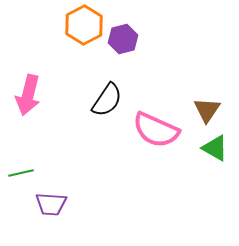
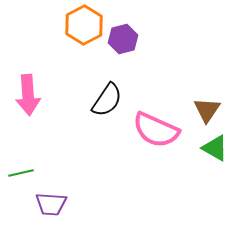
pink arrow: rotated 18 degrees counterclockwise
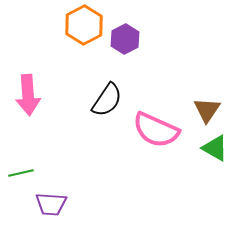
purple hexagon: moved 2 px right; rotated 12 degrees counterclockwise
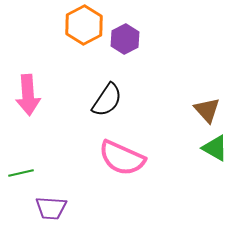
brown triangle: rotated 16 degrees counterclockwise
pink semicircle: moved 34 px left, 28 px down
purple trapezoid: moved 4 px down
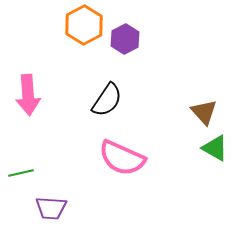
brown triangle: moved 3 px left, 2 px down
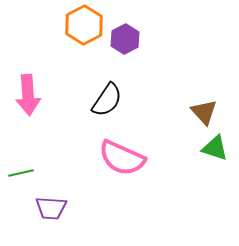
green triangle: rotated 12 degrees counterclockwise
